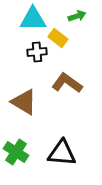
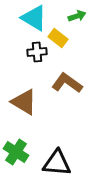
cyan triangle: moved 1 px right, 1 px up; rotated 32 degrees clockwise
black triangle: moved 5 px left, 10 px down
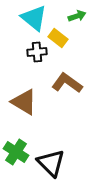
cyan triangle: rotated 8 degrees clockwise
black triangle: moved 6 px left; rotated 40 degrees clockwise
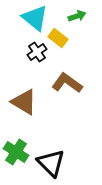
cyan triangle: moved 1 px right
black cross: rotated 30 degrees counterclockwise
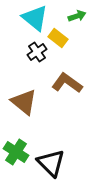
brown triangle: rotated 8 degrees clockwise
